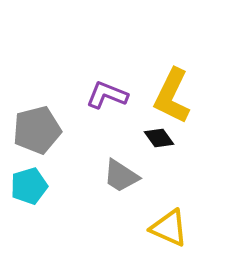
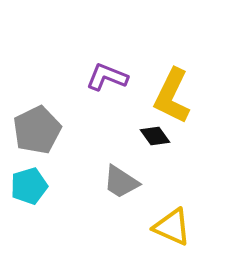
purple L-shape: moved 18 px up
gray pentagon: rotated 12 degrees counterclockwise
black diamond: moved 4 px left, 2 px up
gray trapezoid: moved 6 px down
yellow triangle: moved 3 px right, 1 px up
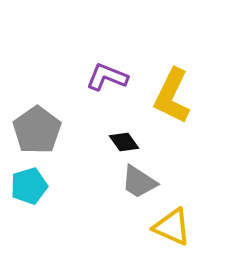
gray pentagon: rotated 9 degrees counterclockwise
black diamond: moved 31 px left, 6 px down
gray trapezoid: moved 18 px right
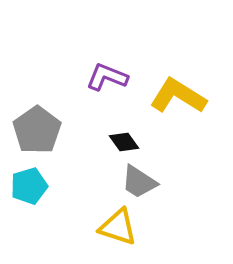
yellow L-shape: moved 6 px right; rotated 96 degrees clockwise
yellow triangle: moved 54 px left; rotated 6 degrees counterclockwise
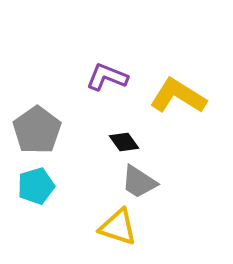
cyan pentagon: moved 7 px right
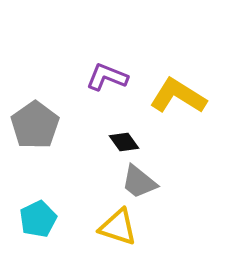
gray pentagon: moved 2 px left, 5 px up
gray trapezoid: rotated 6 degrees clockwise
cyan pentagon: moved 2 px right, 33 px down; rotated 9 degrees counterclockwise
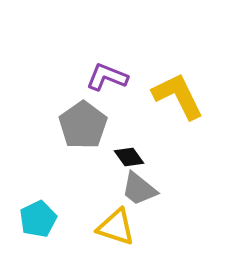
yellow L-shape: rotated 32 degrees clockwise
gray pentagon: moved 48 px right
black diamond: moved 5 px right, 15 px down
gray trapezoid: moved 7 px down
yellow triangle: moved 2 px left
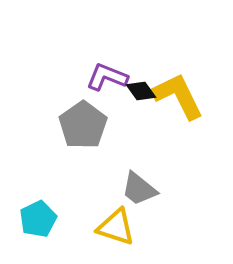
black diamond: moved 12 px right, 66 px up
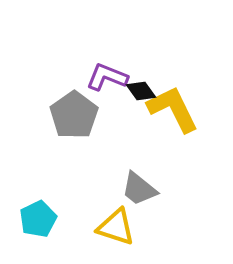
yellow L-shape: moved 5 px left, 13 px down
gray pentagon: moved 9 px left, 10 px up
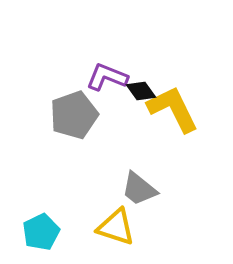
gray pentagon: rotated 15 degrees clockwise
cyan pentagon: moved 3 px right, 13 px down
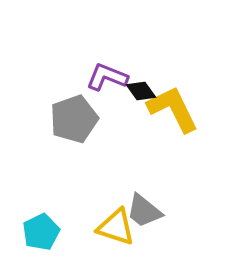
gray pentagon: moved 4 px down
gray trapezoid: moved 5 px right, 22 px down
